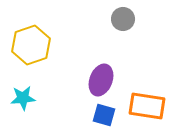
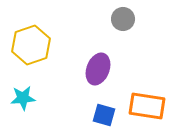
purple ellipse: moved 3 px left, 11 px up
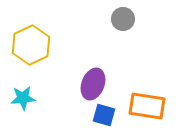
yellow hexagon: rotated 6 degrees counterclockwise
purple ellipse: moved 5 px left, 15 px down
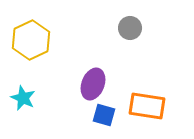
gray circle: moved 7 px right, 9 px down
yellow hexagon: moved 5 px up
cyan star: rotated 30 degrees clockwise
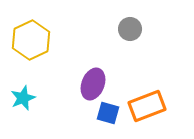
gray circle: moved 1 px down
cyan star: rotated 25 degrees clockwise
orange rectangle: rotated 30 degrees counterclockwise
blue square: moved 4 px right, 2 px up
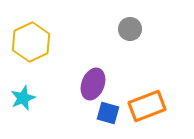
yellow hexagon: moved 2 px down
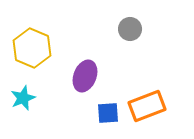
yellow hexagon: moved 1 px right, 6 px down; rotated 12 degrees counterclockwise
purple ellipse: moved 8 px left, 8 px up
blue square: rotated 20 degrees counterclockwise
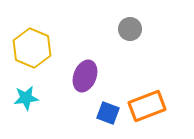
cyan star: moved 3 px right; rotated 15 degrees clockwise
blue square: rotated 25 degrees clockwise
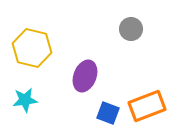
gray circle: moved 1 px right
yellow hexagon: rotated 9 degrees counterclockwise
cyan star: moved 1 px left, 2 px down
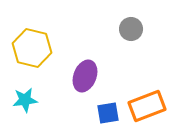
blue square: rotated 30 degrees counterclockwise
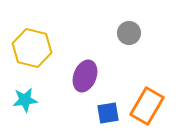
gray circle: moved 2 px left, 4 px down
orange rectangle: rotated 39 degrees counterclockwise
